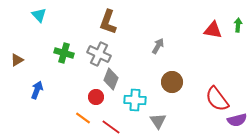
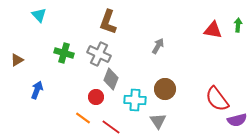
brown circle: moved 7 px left, 7 px down
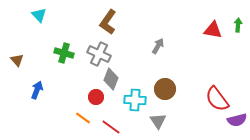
brown L-shape: rotated 15 degrees clockwise
brown triangle: rotated 40 degrees counterclockwise
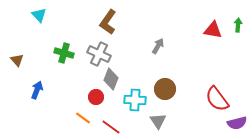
purple semicircle: moved 3 px down
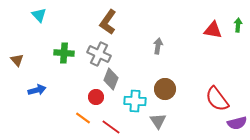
gray arrow: rotated 21 degrees counterclockwise
green cross: rotated 12 degrees counterclockwise
blue arrow: rotated 54 degrees clockwise
cyan cross: moved 1 px down
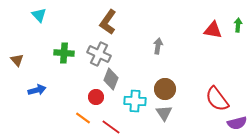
gray triangle: moved 6 px right, 8 px up
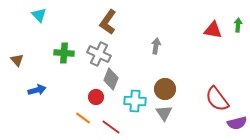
gray arrow: moved 2 px left
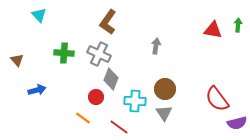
red line: moved 8 px right
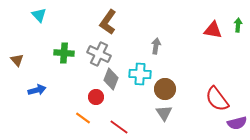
cyan cross: moved 5 px right, 27 px up
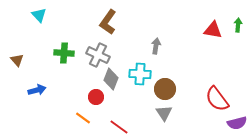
gray cross: moved 1 px left, 1 px down
